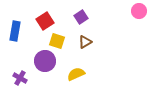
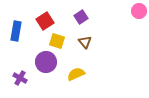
blue rectangle: moved 1 px right
brown triangle: rotated 40 degrees counterclockwise
purple circle: moved 1 px right, 1 px down
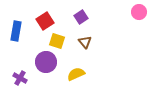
pink circle: moved 1 px down
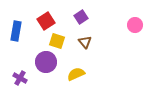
pink circle: moved 4 px left, 13 px down
red square: moved 1 px right
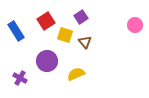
blue rectangle: rotated 42 degrees counterclockwise
yellow square: moved 8 px right, 6 px up
purple circle: moved 1 px right, 1 px up
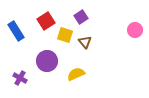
pink circle: moved 5 px down
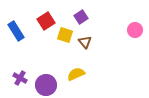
purple circle: moved 1 px left, 24 px down
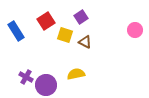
brown triangle: rotated 24 degrees counterclockwise
yellow semicircle: rotated 12 degrees clockwise
purple cross: moved 6 px right, 1 px up
